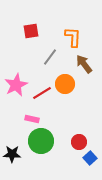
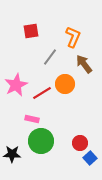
orange L-shape: rotated 20 degrees clockwise
red circle: moved 1 px right, 1 px down
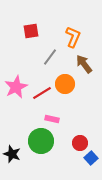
pink star: moved 2 px down
pink rectangle: moved 20 px right
black star: rotated 18 degrees clockwise
blue square: moved 1 px right
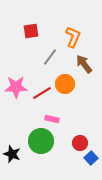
pink star: rotated 25 degrees clockwise
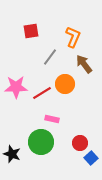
green circle: moved 1 px down
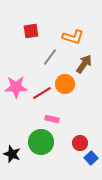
orange L-shape: rotated 85 degrees clockwise
brown arrow: rotated 72 degrees clockwise
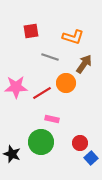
gray line: rotated 72 degrees clockwise
orange circle: moved 1 px right, 1 px up
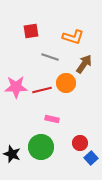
red line: moved 3 px up; rotated 18 degrees clockwise
green circle: moved 5 px down
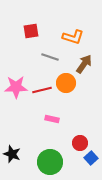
green circle: moved 9 px right, 15 px down
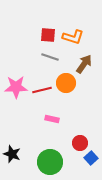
red square: moved 17 px right, 4 px down; rotated 14 degrees clockwise
